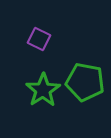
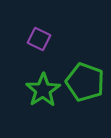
green pentagon: rotated 9 degrees clockwise
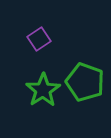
purple square: rotated 30 degrees clockwise
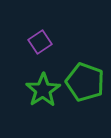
purple square: moved 1 px right, 3 px down
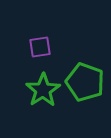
purple square: moved 5 px down; rotated 25 degrees clockwise
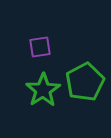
green pentagon: rotated 24 degrees clockwise
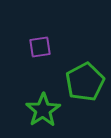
green star: moved 20 px down
